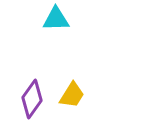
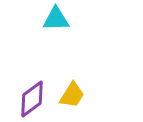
purple diamond: rotated 18 degrees clockwise
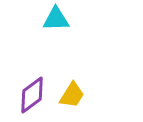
purple diamond: moved 4 px up
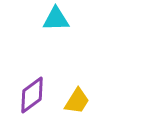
yellow trapezoid: moved 5 px right, 6 px down
